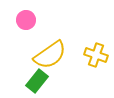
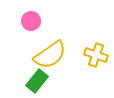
pink circle: moved 5 px right, 1 px down
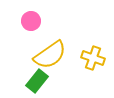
yellow cross: moved 3 px left, 3 px down
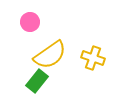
pink circle: moved 1 px left, 1 px down
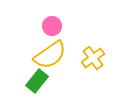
pink circle: moved 22 px right, 4 px down
yellow cross: rotated 35 degrees clockwise
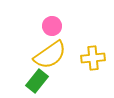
yellow cross: rotated 30 degrees clockwise
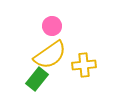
yellow cross: moved 9 px left, 7 px down
green rectangle: moved 2 px up
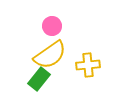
yellow cross: moved 4 px right
green rectangle: moved 2 px right
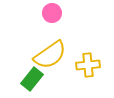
pink circle: moved 13 px up
green rectangle: moved 7 px left
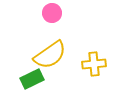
yellow cross: moved 6 px right, 1 px up
green rectangle: rotated 25 degrees clockwise
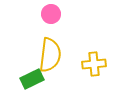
pink circle: moved 1 px left, 1 px down
yellow semicircle: rotated 48 degrees counterclockwise
